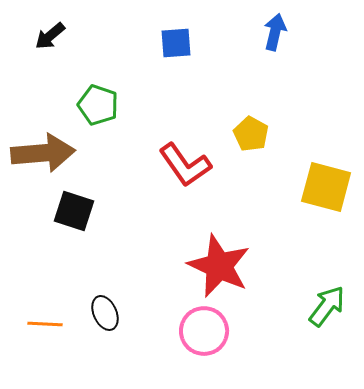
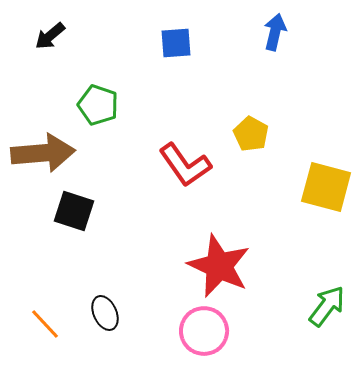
orange line: rotated 44 degrees clockwise
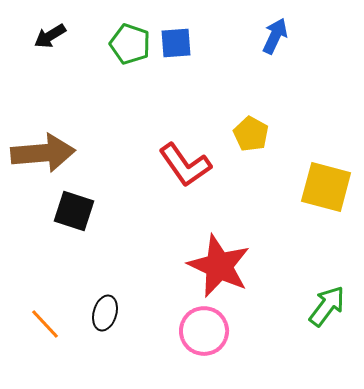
blue arrow: moved 4 px down; rotated 12 degrees clockwise
black arrow: rotated 8 degrees clockwise
green pentagon: moved 32 px right, 61 px up
black ellipse: rotated 40 degrees clockwise
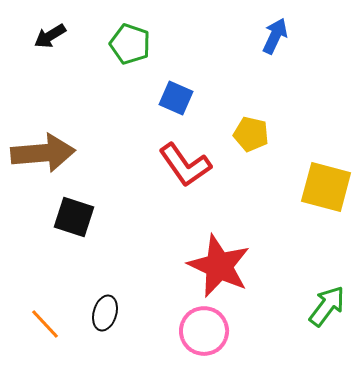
blue square: moved 55 px down; rotated 28 degrees clockwise
yellow pentagon: rotated 16 degrees counterclockwise
black square: moved 6 px down
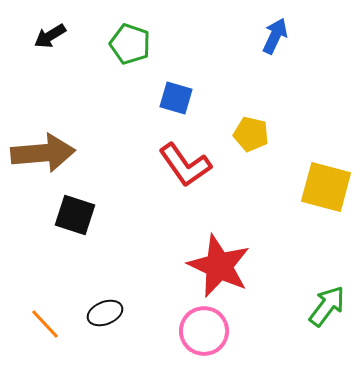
blue square: rotated 8 degrees counterclockwise
black square: moved 1 px right, 2 px up
black ellipse: rotated 52 degrees clockwise
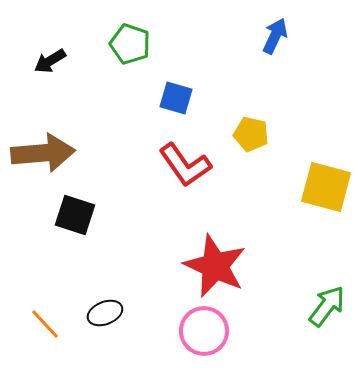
black arrow: moved 25 px down
red star: moved 4 px left
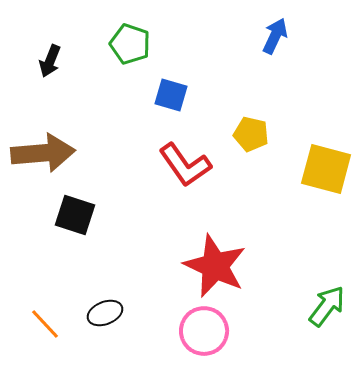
black arrow: rotated 36 degrees counterclockwise
blue square: moved 5 px left, 3 px up
yellow square: moved 18 px up
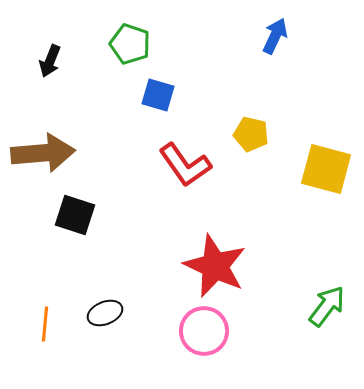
blue square: moved 13 px left
orange line: rotated 48 degrees clockwise
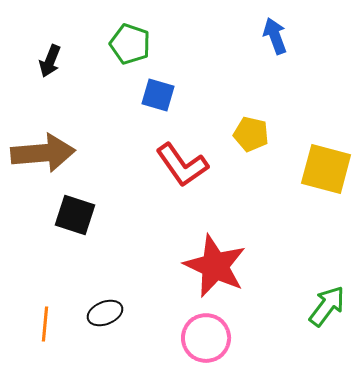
blue arrow: rotated 45 degrees counterclockwise
red L-shape: moved 3 px left
pink circle: moved 2 px right, 7 px down
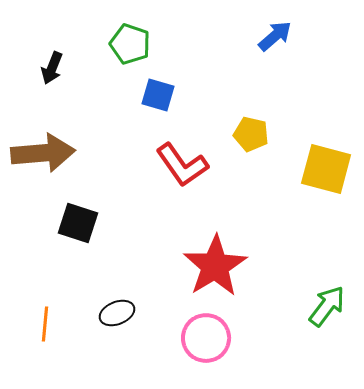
blue arrow: rotated 69 degrees clockwise
black arrow: moved 2 px right, 7 px down
black square: moved 3 px right, 8 px down
red star: rotated 16 degrees clockwise
black ellipse: moved 12 px right
